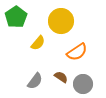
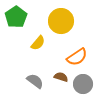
orange semicircle: moved 5 px down
brown semicircle: rotated 16 degrees counterclockwise
gray semicircle: rotated 90 degrees counterclockwise
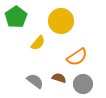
brown semicircle: moved 2 px left, 1 px down
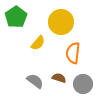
yellow circle: moved 1 px down
orange semicircle: moved 4 px left, 4 px up; rotated 130 degrees clockwise
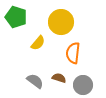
green pentagon: rotated 20 degrees counterclockwise
gray circle: moved 1 px down
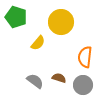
orange semicircle: moved 12 px right, 4 px down
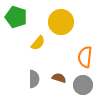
gray semicircle: moved 1 px left, 2 px up; rotated 54 degrees clockwise
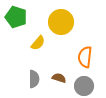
gray circle: moved 1 px right, 1 px down
